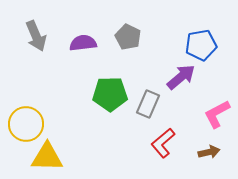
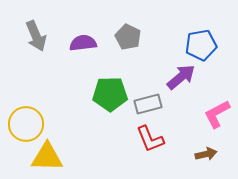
gray rectangle: rotated 52 degrees clockwise
red L-shape: moved 13 px left, 4 px up; rotated 72 degrees counterclockwise
brown arrow: moved 3 px left, 2 px down
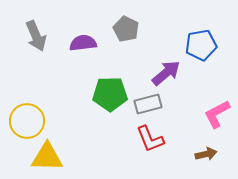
gray pentagon: moved 2 px left, 8 px up
purple arrow: moved 15 px left, 4 px up
yellow circle: moved 1 px right, 3 px up
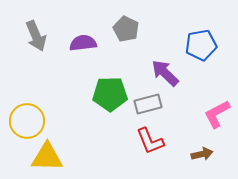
purple arrow: moved 1 px left; rotated 96 degrees counterclockwise
red L-shape: moved 2 px down
brown arrow: moved 4 px left
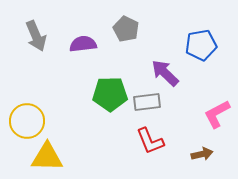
purple semicircle: moved 1 px down
gray rectangle: moved 1 px left, 2 px up; rotated 8 degrees clockwise
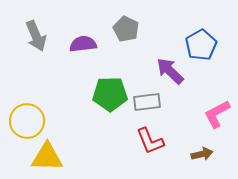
blue pentagon: rotated 20 degrees counterclockwise
purple arrow: moved 5 px right, 2 px up
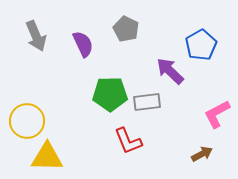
purple semicircle: rotated 72 degrees clockwise
red L-shape: moved 22 px left
brown arrow: rotated 15 degrees counterclockwise
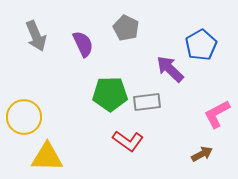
gray pentagon: moved 1 px up
purple arrow: moved 2 px up
yellow circle: moved 3 px left, 4 px up
red L-shape: rotated 32 degrees counterclockwise
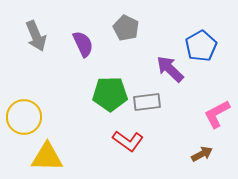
blue pentagon: moved 1 px down
